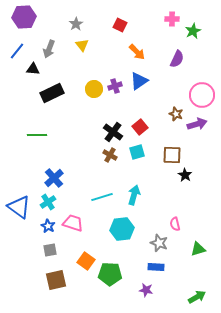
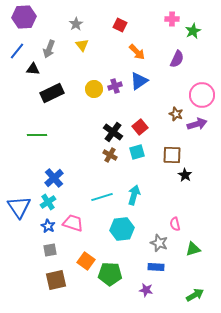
blue triangle at (19, 207): rotated 20 degrees clockwise
green triangle at (198, 249): moved 5 px left
green arrow at (197, 297): moved 2 px left, 2 px up
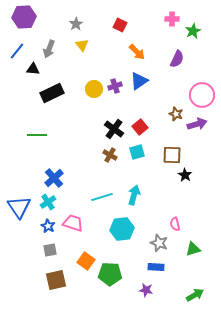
black cross at (113, 132): moved 1 px right, 3 px up
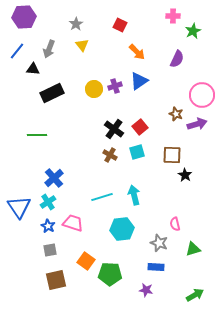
pink cross at (172, 19): moved 1 px right, 3 px up
cyan arrow at (134, 195): rotated 30 degrees counterclockwise
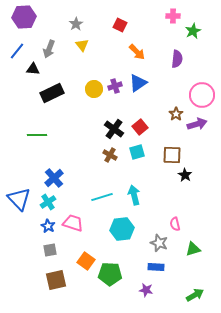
purple semicircle at (177, 59): rotated 18 degrees counterclockwise
blue triangle at (139, 81): moved 1 px left, 2 px down
brown star at (176, 114): rotated 16 degrees clockwise
blue triangle at (19, 207): moved 8 px up; rotated 10 degrees counterclockwise
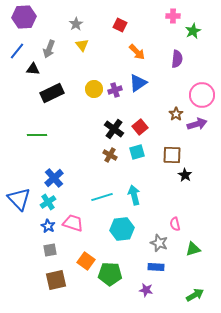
purple cross at (115, 86): moved 4 px down
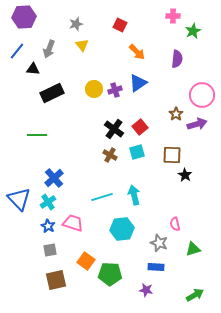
gray star at (76, 24): rotated 16 degrees clockwise
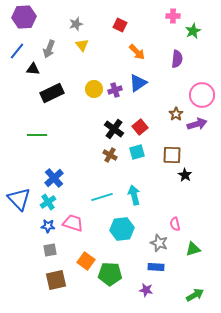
blue star at (48, 226): rotated 24 degrees counterclockwise
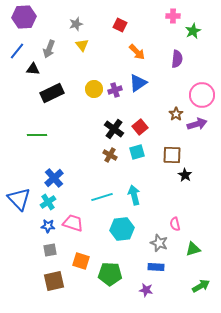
orange square at (86, 261): moved 5 px left; rotated 18 degrees counterclockwise
brown square at (56, 280): moved 2 px left, 1 px down
green arrow at (195, 295): moved 6 px right, 9 px up
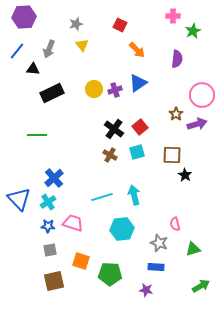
orange arrow at (137, 52): moved 2 px up
